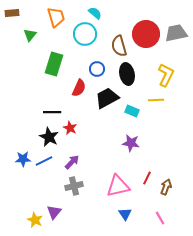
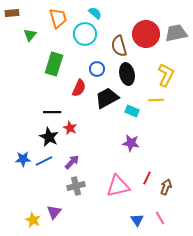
orange trapezoid: moved 2 px right, 1 px down
gray cross: moved 2 px right
blue triangle: moved 12 px right, 6 px down
yellow star: moved 2 px left
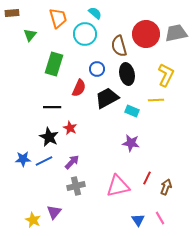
black line: moved 5 px up
blue triangle: moved 1 px right
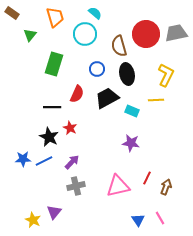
brown rectangle: rotated 40 degrees clockwise
orange trapezoid: moved 3 px left, 1 px up
red semicircle: moved 2 px left, 6 px down
